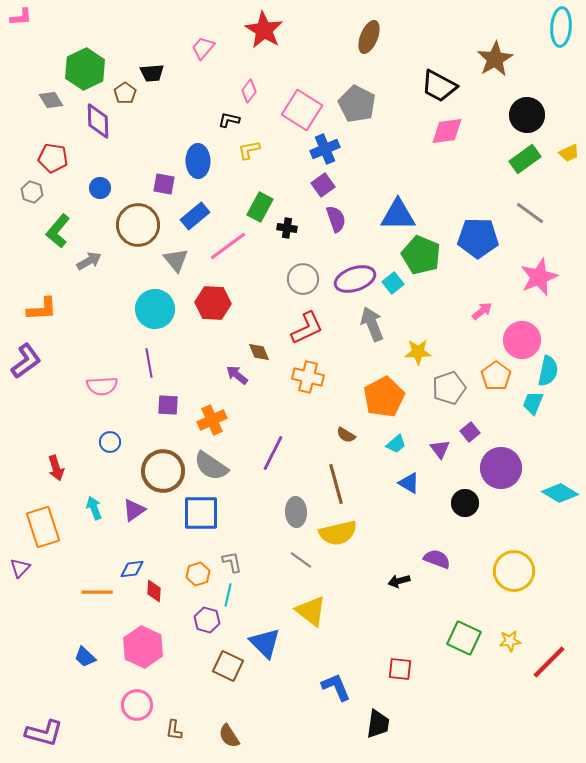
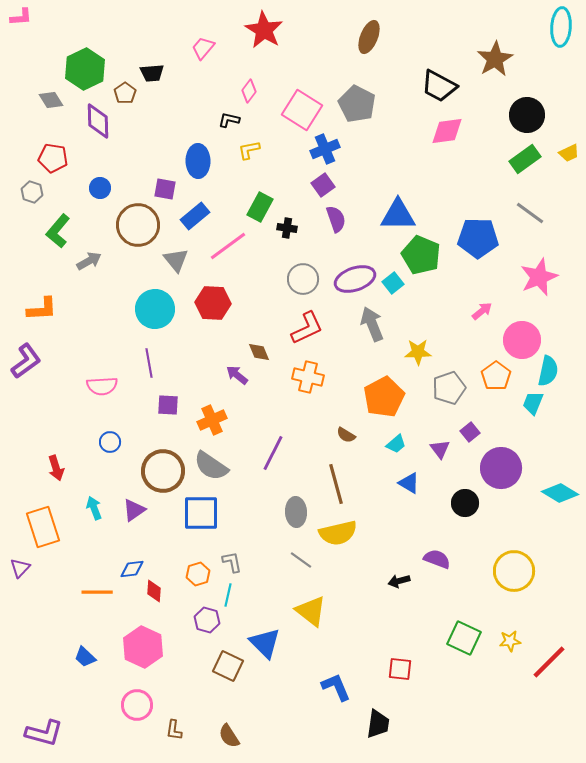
purple square at (164, 184): moved 1 px right, 5 px down
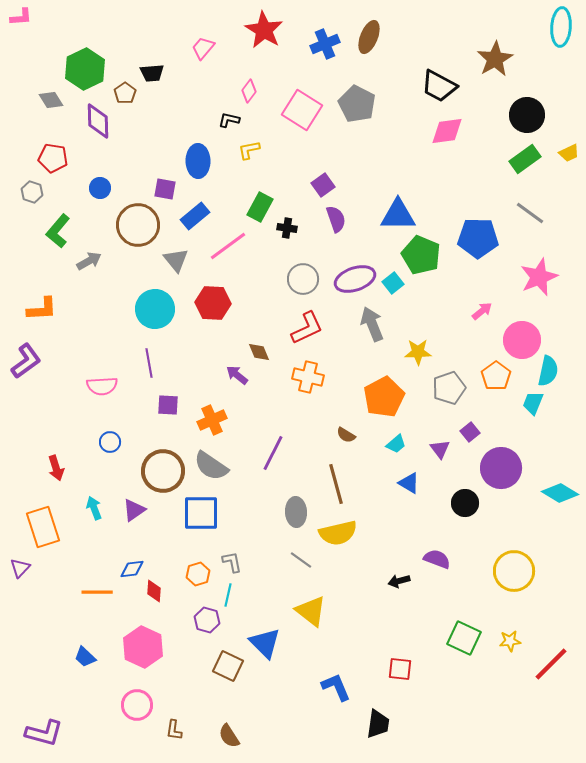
blue cross at (325, 149): moved 105 px up
red line at (549, 662): moved 2 px right, 2 px down
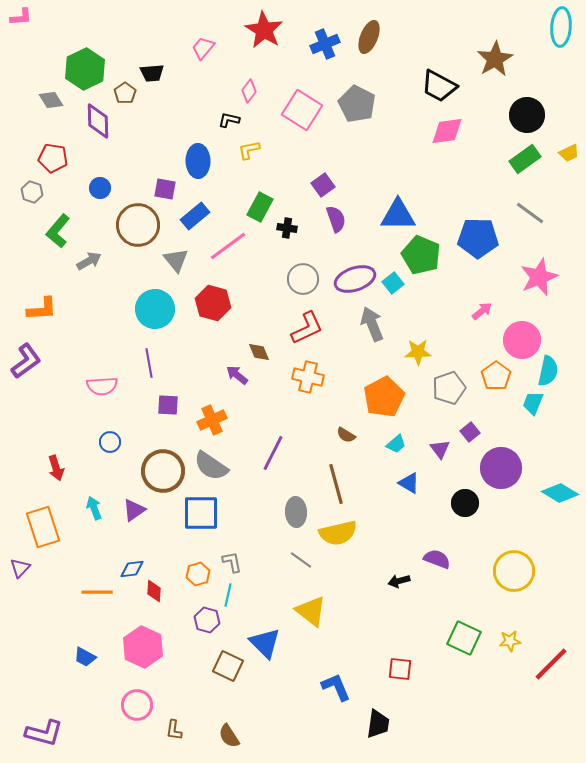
red hexagon at (213, 303): rotated 12 degrees clockwise
blue trapezoid at (85, 657): rotated 15 degrees counterclockwise
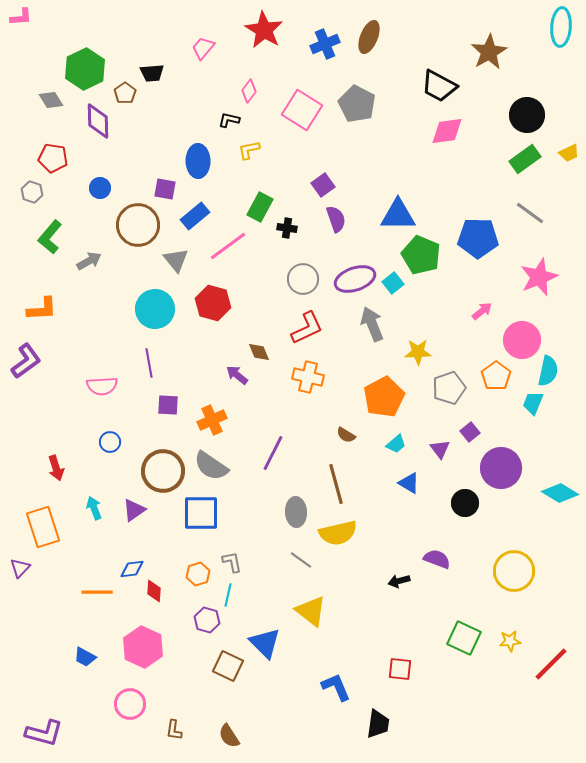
brown star at (495, 59): moved 6 px left, 7 px up
green L-shape at (58, 231): moved 8 px left, 6 px down
pink circle at (137, 705): moved 7 px left, 1 px up
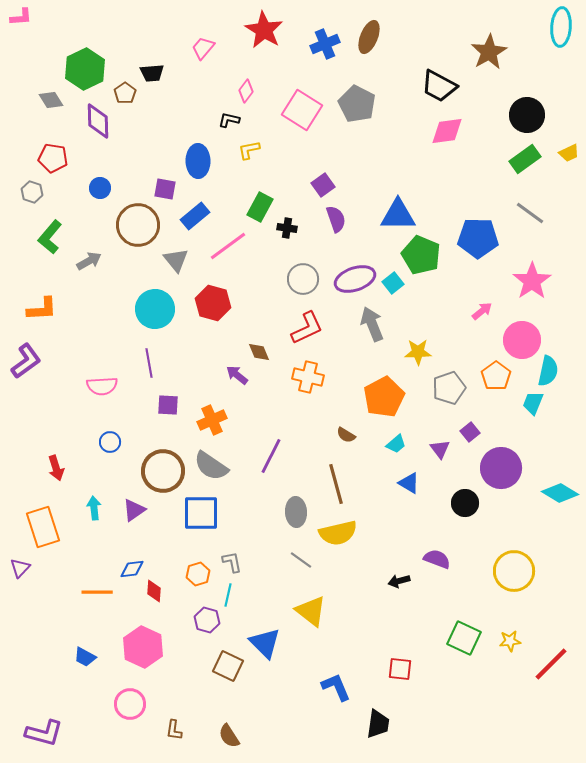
pink diamond at (249, 91): moved 3 px left
pink star at (539, 277): moved 7 px left, 4 px down; rotated 12 degrees counterclockwise
purple line at (273, 453): moved 2 px left, 3 px down
cyan arrow at (94, 508): rotated 15 degrees clockwise
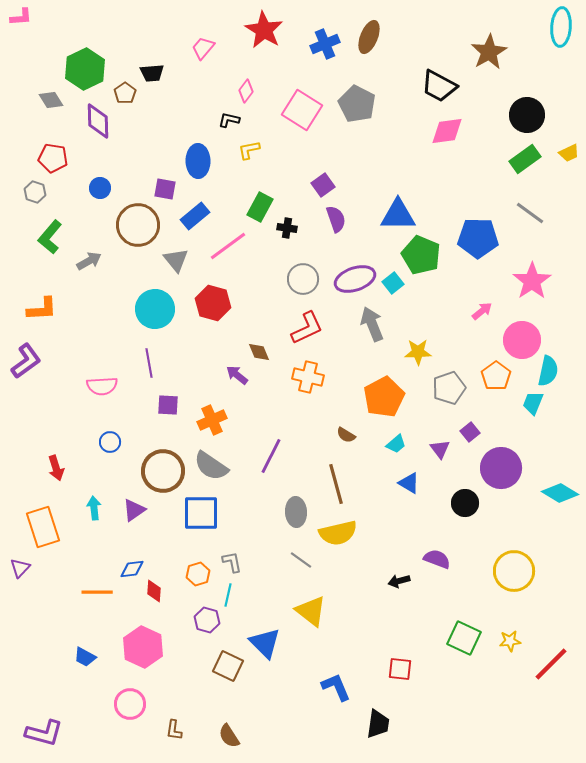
gray hexagon at (32, 192): moved 3 px right
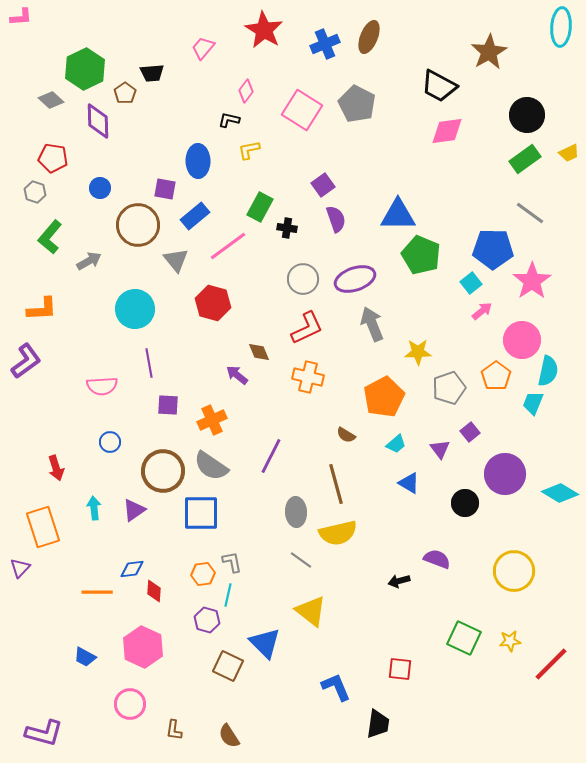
gray diamond at (51, 100): rotated 15 degrees counterclockwise
blue pentagon at (478, 238): moved 15 px right, 11 px down
cyan square at (393, 283): moved 78 px right
cyan circle at (155, 309): moved 20 px left
purple circle at (501, 468): moved 4 px right, 6 px down
orange hexagon at (198, 574): moved 5 px right; rotated 10 degrees clockwise
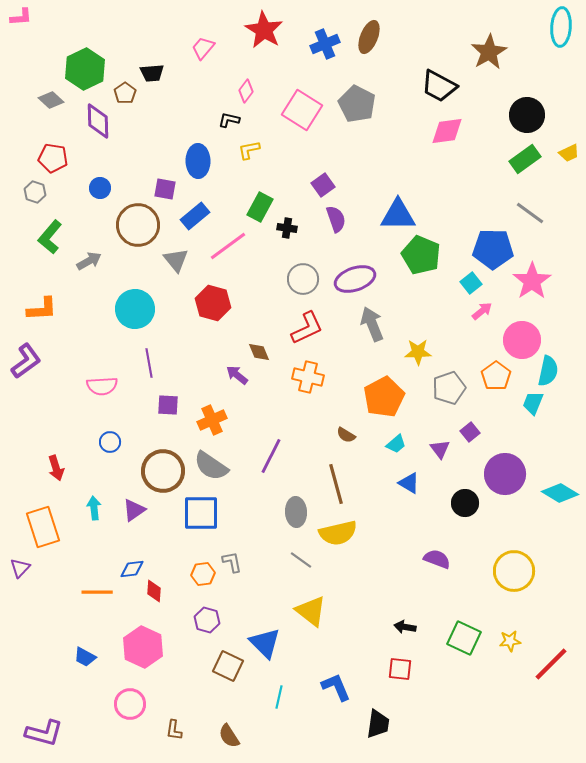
black arrow at (399, 581): moved 6 px right, 46 px down; rotated 25 degrees clockwise
cyan line at (228, 595): moved 51 px right, 102 px down
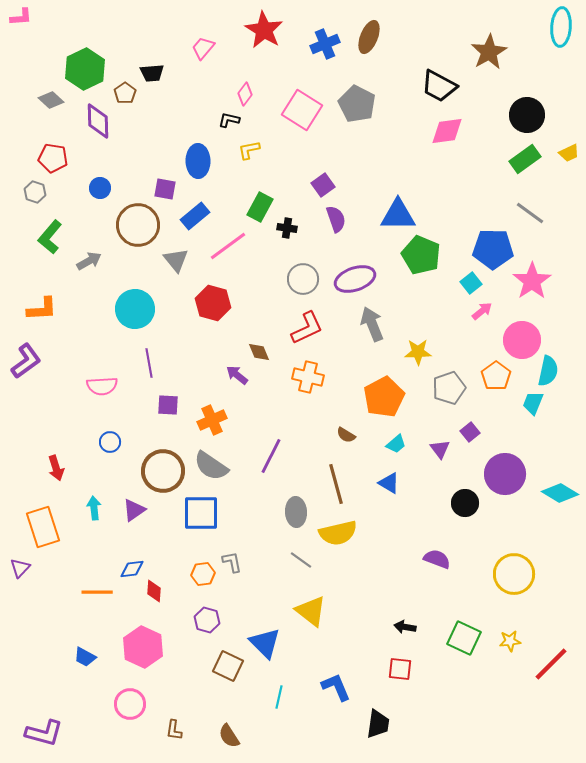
pink diamond at (246, 91): moved 1 px left, 3 px down
blue triangle at (409, 483): moved 20 px left
yellow circle at (514, 571): moved 3 px down
